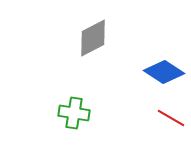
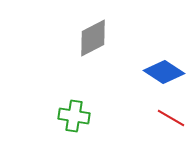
green cross: moved 3 px down
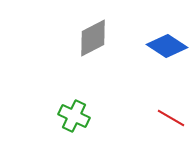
blue diamond: moved 3 px right, 26 px up
green cross: rotated 16 degrees clockwise
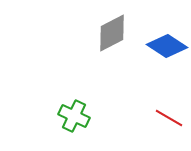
gray diamond: moved 19 px right, 5 px up
red line: moved 2 px left
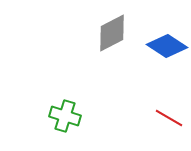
green cross: moved 9 px left; rotated 8 degrees counterclockwise
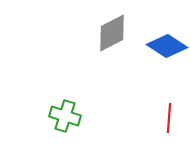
red line: rotated 64 degrees clockwise
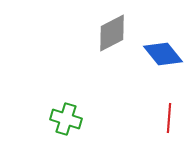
blue diamond: moved 4 px left, 8 px down; rotated 18 degrees clockwise
green cross: moved 1 px right, 3 px down
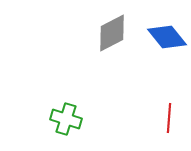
blue diamond: moved 4 px right, 17 px up
